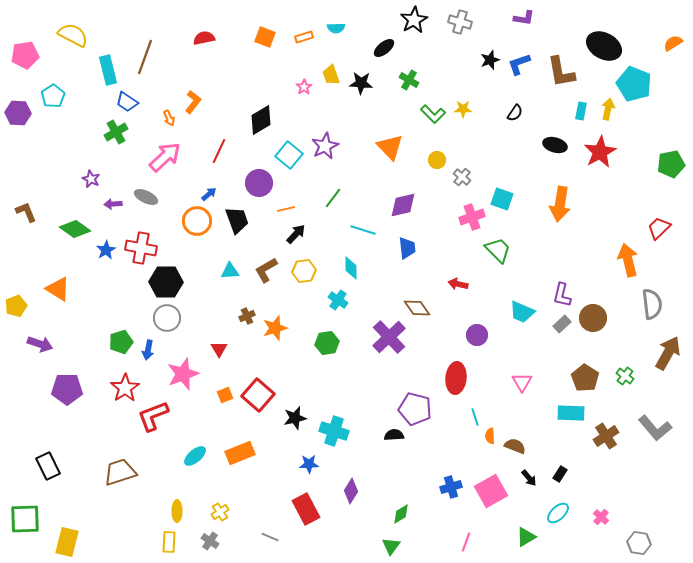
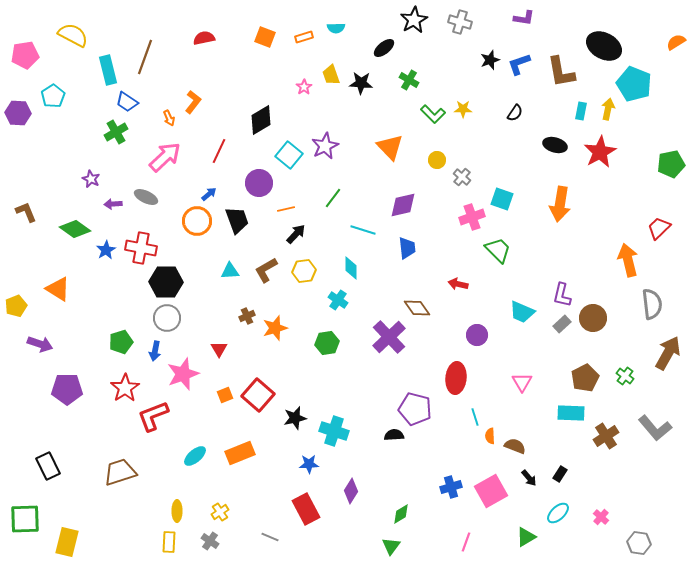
orange semicircle at (673, 43): moved 3 px right, 1 px up
blue arrow at (148, 350): moved 7 px right, 1 px down
brown pentagon at (585, 378): rotated 12 degrees clockwise
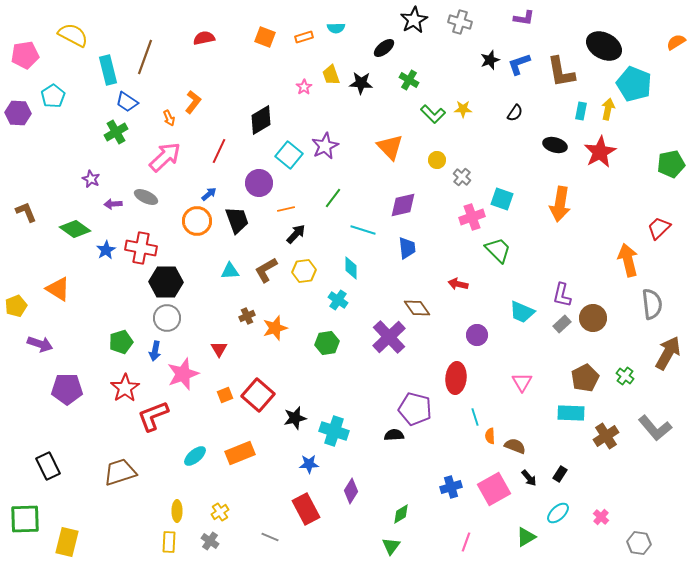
pink square at (491, 491): moved 3 px right, 2 px up
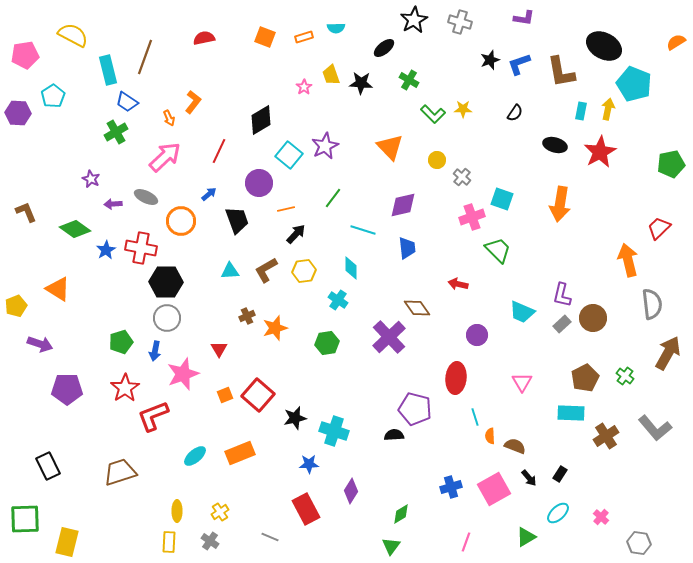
orange circle at (197, 221): moved 16 px left
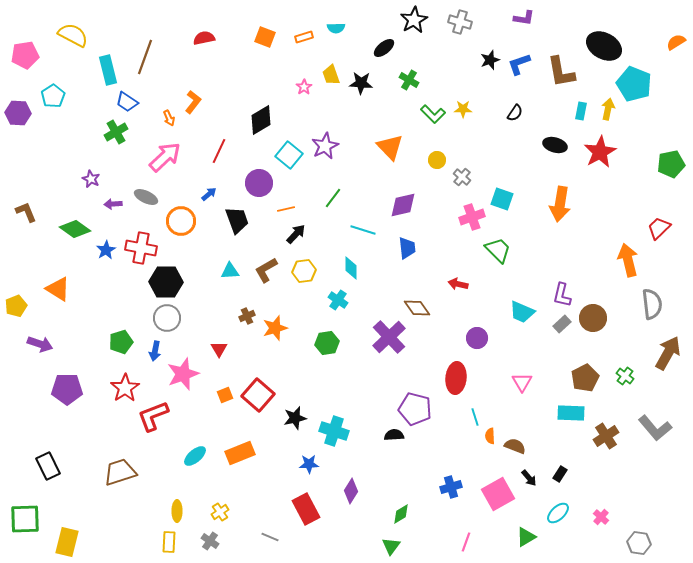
purple circle at (477, 335): moved 3 px down
pink square at (494, 489): moved 4 px right, 5 px down
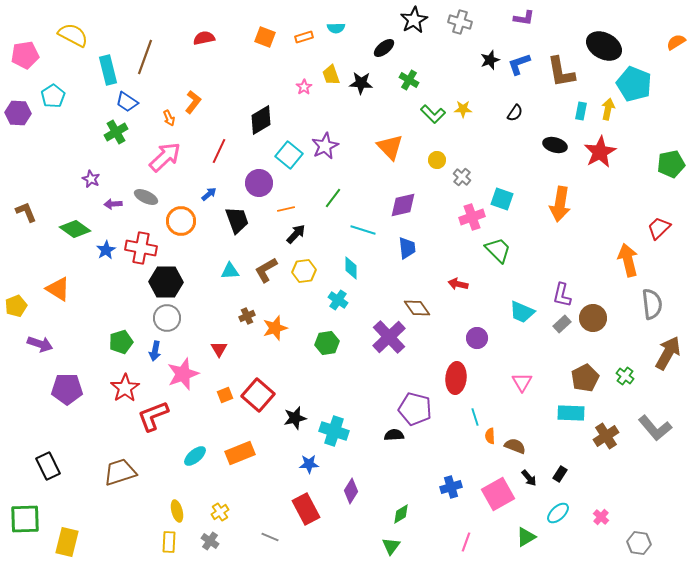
yellow ellipse at (177, 511): rotated 15 degrees counterclockwise
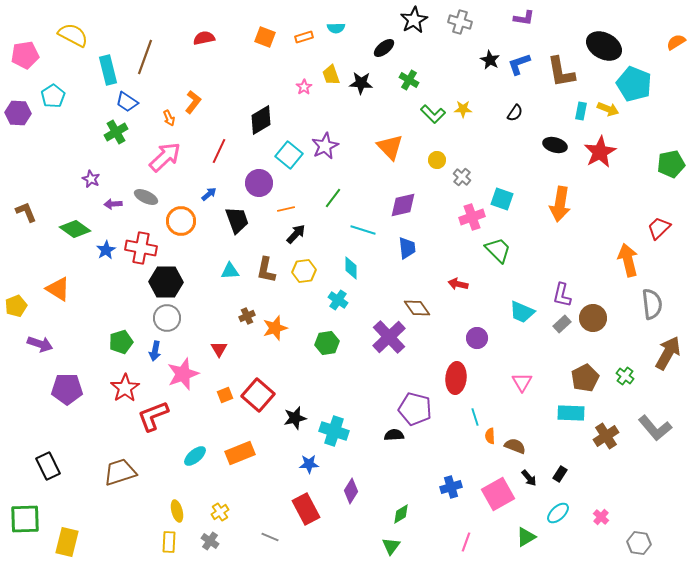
black star at (490, 60): rotated 24 degrees counterclockwise
yellow arrow at (608, 109): rotated 100 degrees clockwise
brown L-shape at (266, 270): rotated 48 degrees counterclockwise
